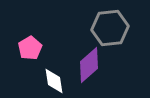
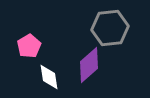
pink pentagon: moved 1 px left, 2 px up
white diamond: moved 5 px left, 4 px up
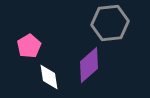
gray hexagon: moved 5 px up
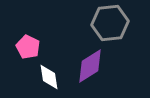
pink pentagon: moved 1 px left, 1 px down; rotated 15 degrees counterclockwise
purple diamond: moved 1 px right, 1 px down; rotated 9 degrees clockwise
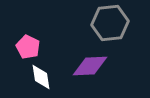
purple diamond: rotated 30 degrees clockwise
white diamond: moved 8 px left
